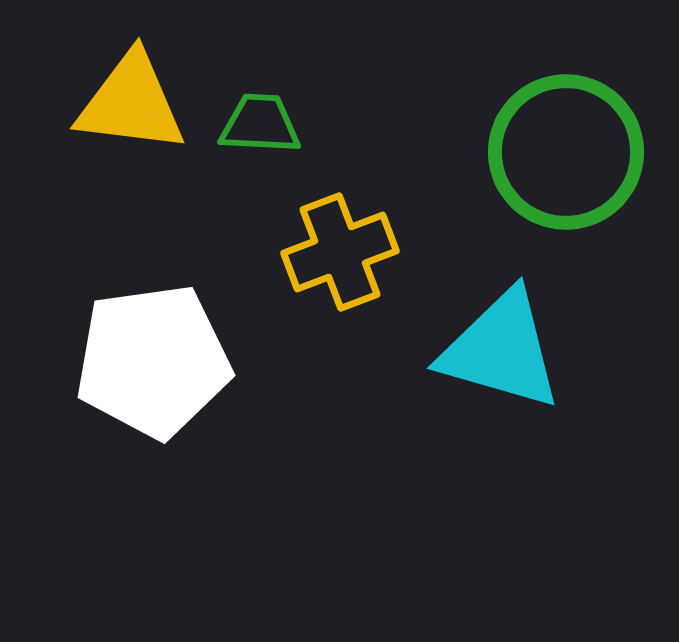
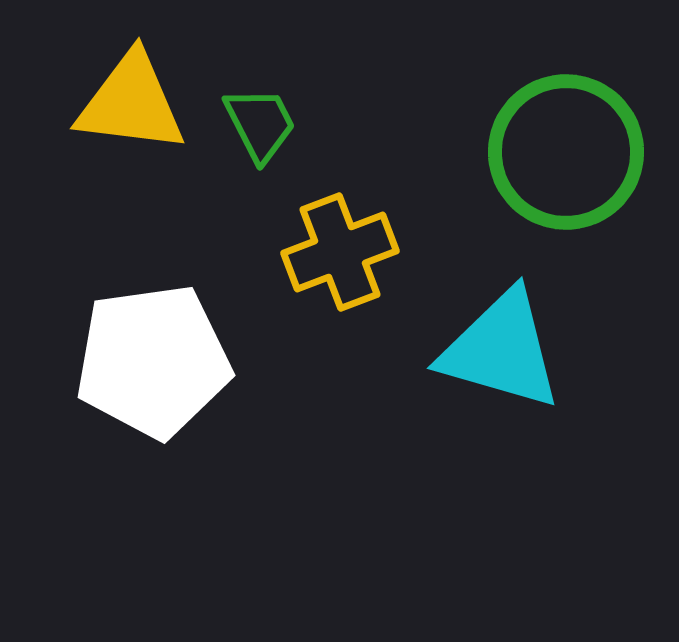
green trapezoid: rotated 60 degrees clockwise
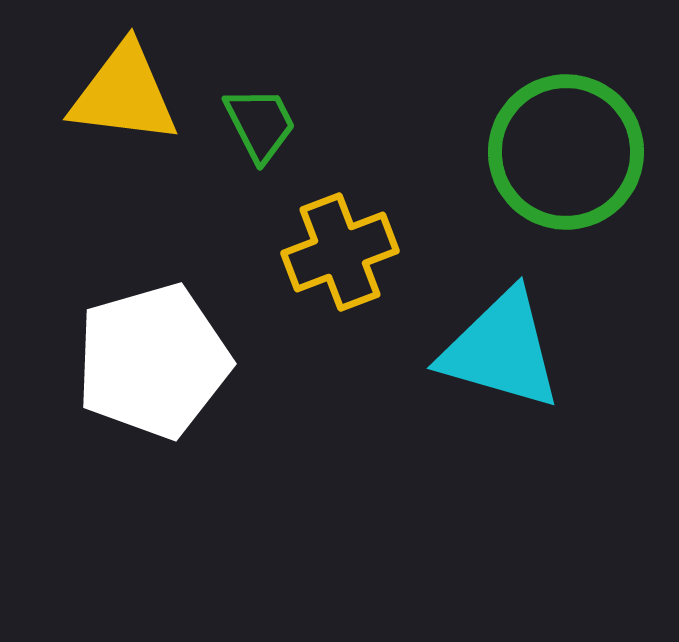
yellow triangle: moved 7 px left, 9 px up
white pentagon: rotated 8 degrees counterclockwise
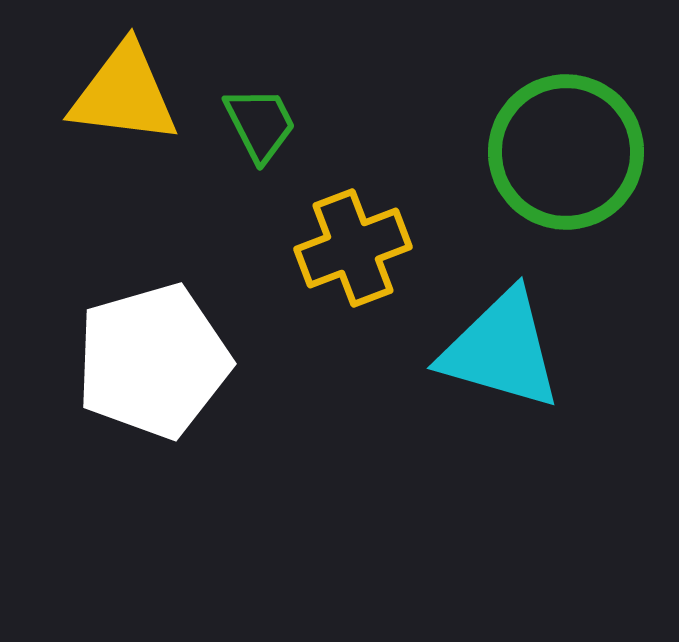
yellow cross: moved 13 px right, 4 px up
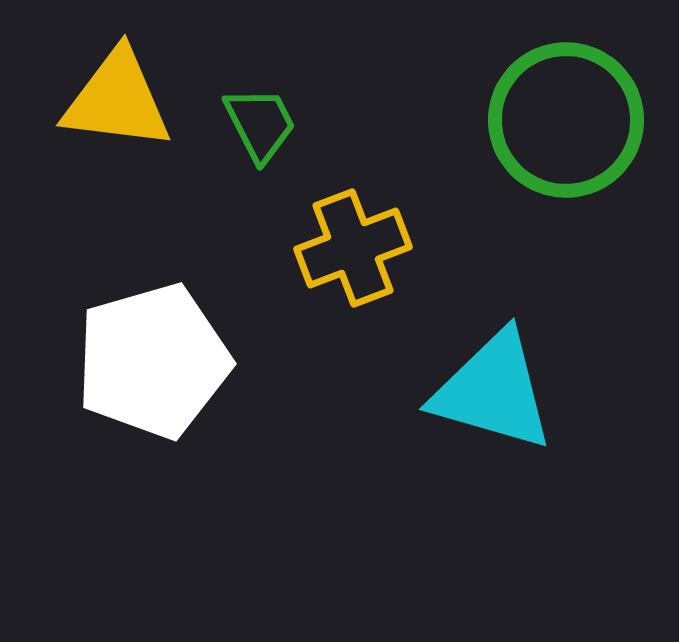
yellow triangle: moved 7 px left, 6 px down
green circle: moved 32 px up
cyan triangle: moved 8 px left, 41 px down
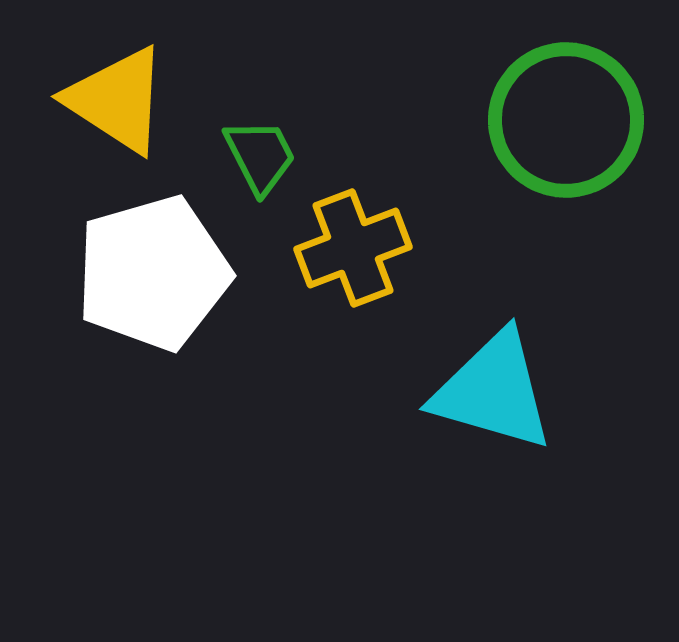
yellow triangle: rotated 26 degrees clockwise
green trapezoid: moved 32 px down
white pentagon: moved 88 px up
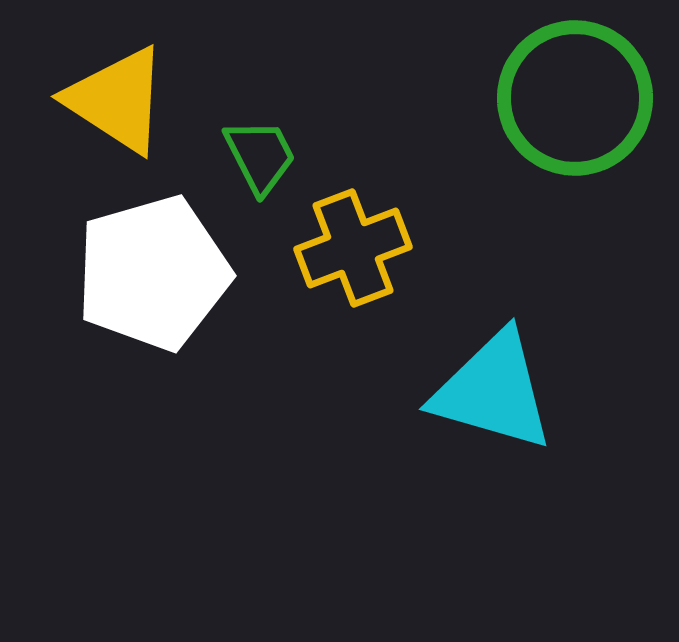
green circle: moved 9 px right, 22 px up
